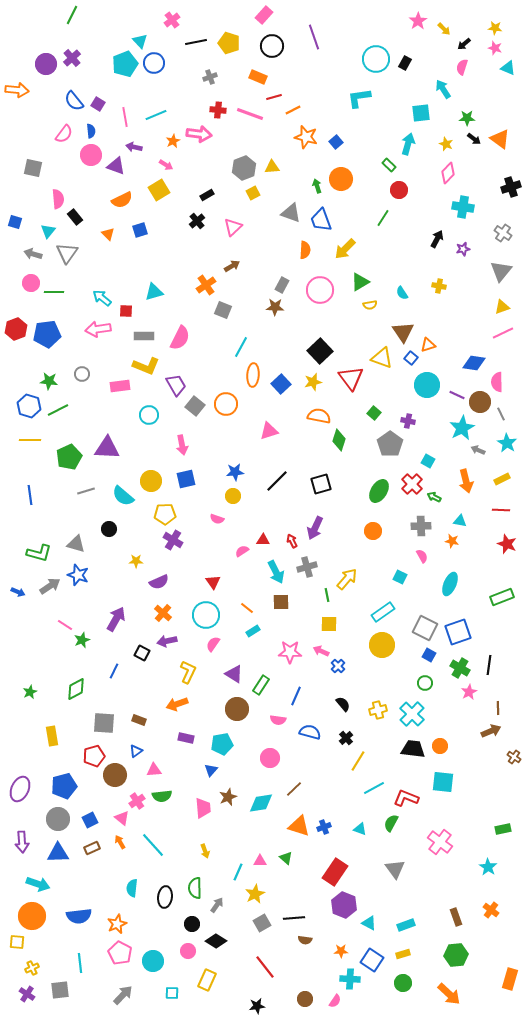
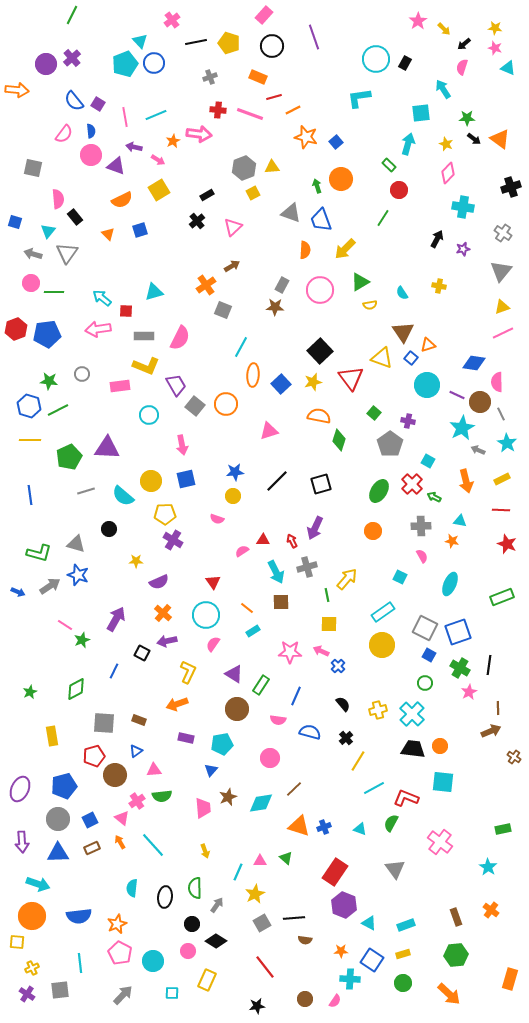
pink arrow at (166, 165): moved 8 px left, 5 px up
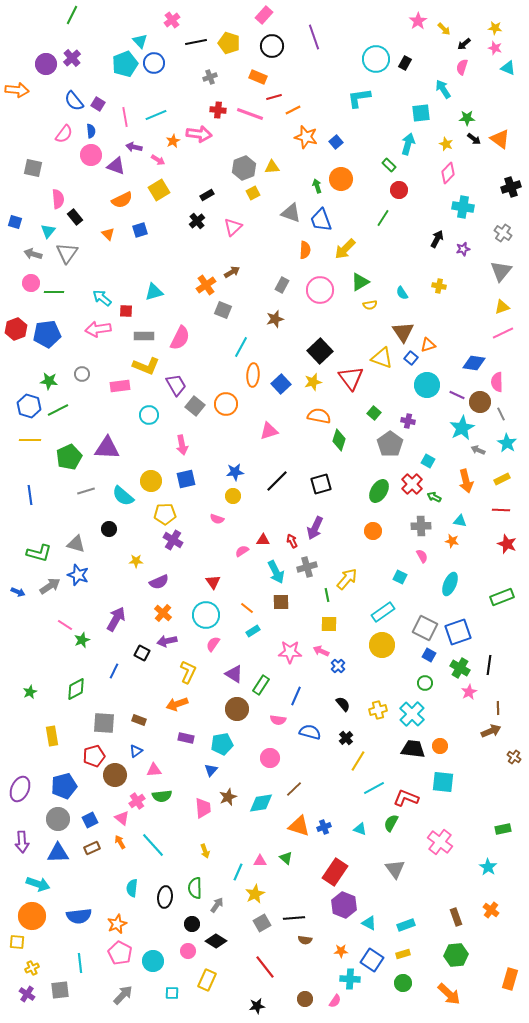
brown arrow at (232, 266): moved 6 px down
brown star at (275, 307): moved 12 px down; rotated 18 degrees counterclockwise
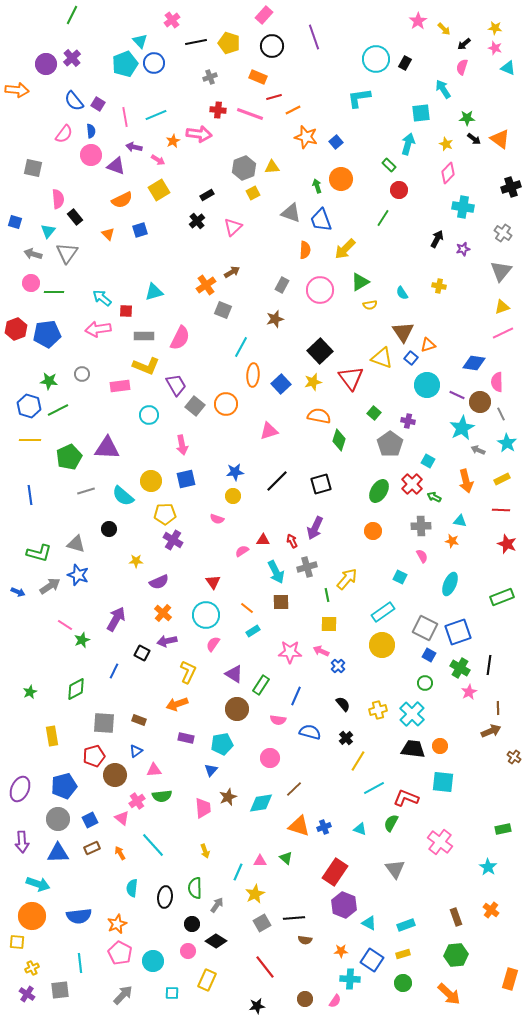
orange arrow at (120, 842): moved 11 px down
